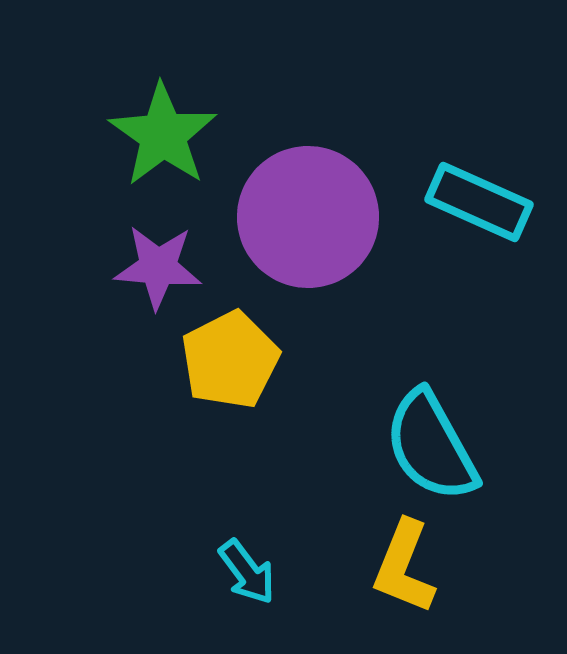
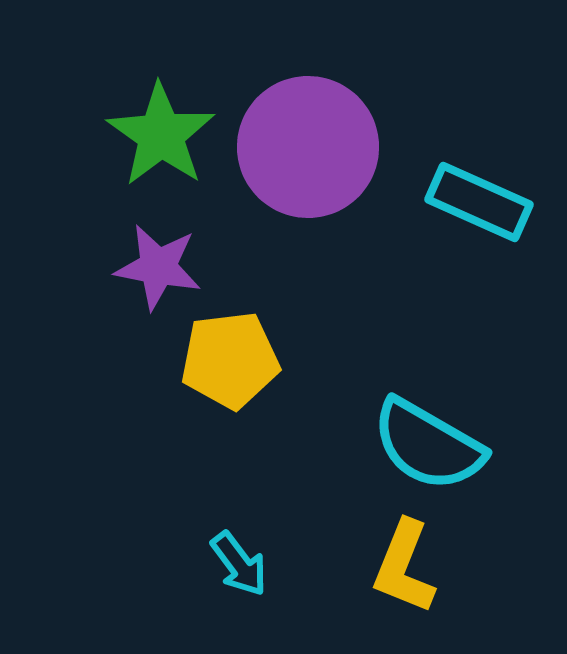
green star: moved 2 px left
purple circle: moved 70 px up
purple star: rotated 6 degrees clockwise
yellow pentagon: rotated 20 degrees clockwise
cyan semicircle: moved 3 px left, 1 px up; rotated 31 degrees counterclockwise
cyan arrow: moved 8 px left, 8 px up
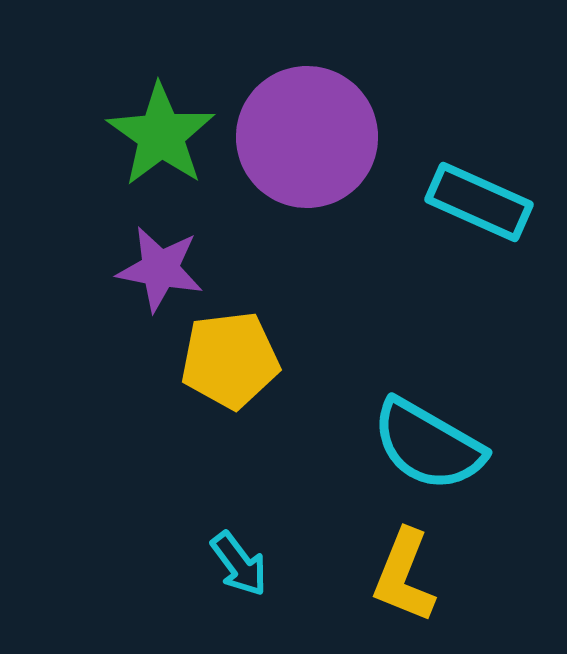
purple circle: moved 1 px left, 10 px up
purple star: moved 2 px right, 2 px down
yellow L-shape: moved 9 px down
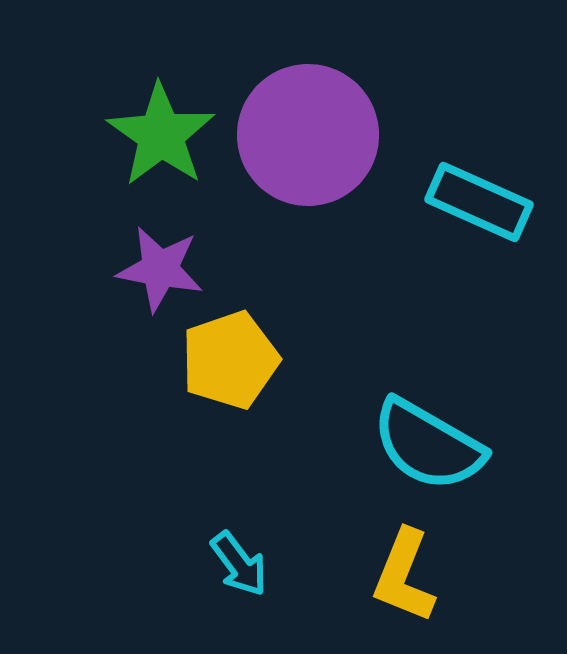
purple circle: moved 1 px right, 2 px up
yellow pentagon: rotated 12 degrees counterclockwise
